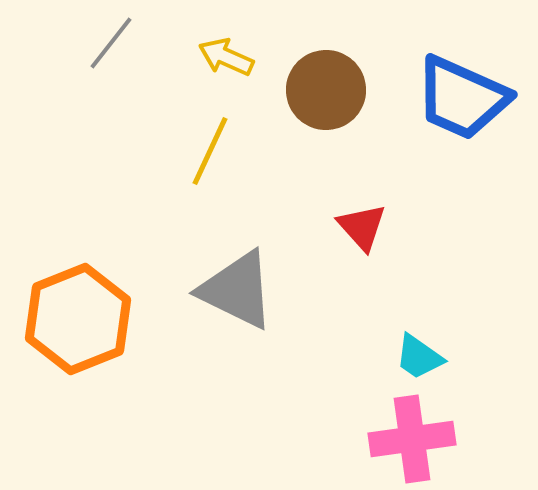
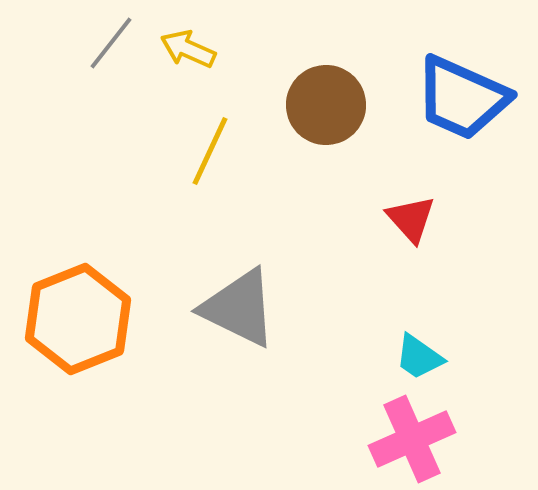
yellow arrow: moved 38 px left, 8 px up
brown circle: moved 15 px down
red triangle: moved 49 px right, 8 px up
gray triangle: moved 2 px right, 18 px down
pink cross: rotated 16 degrees counterclockwise
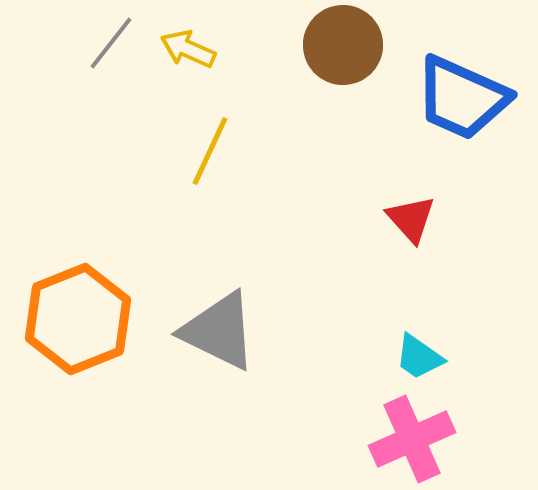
brown circle: moved 17 px right, 60 px up
gray triangle: moved 20 px left, 23 px down
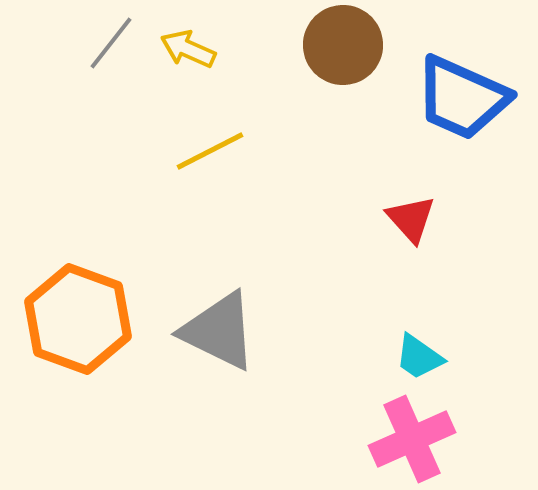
yellow line: rotated 38 degrees clockwise
orange hexagon: rotated 18 degrees counterclockwise
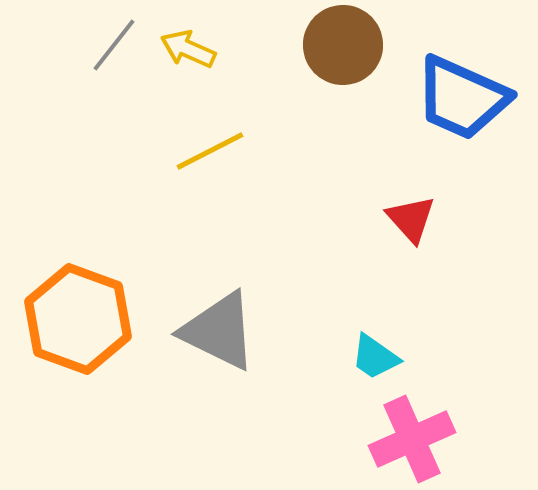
gray line: moved 3 px right, 2 px down
cyan trapezoid: moved 44 px left
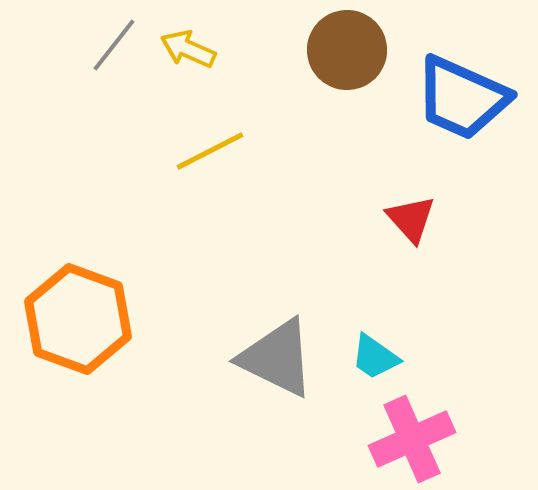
brown circle: moved 4 px right, 5 px down
gray triangle: moved 58 px right, 27 px down
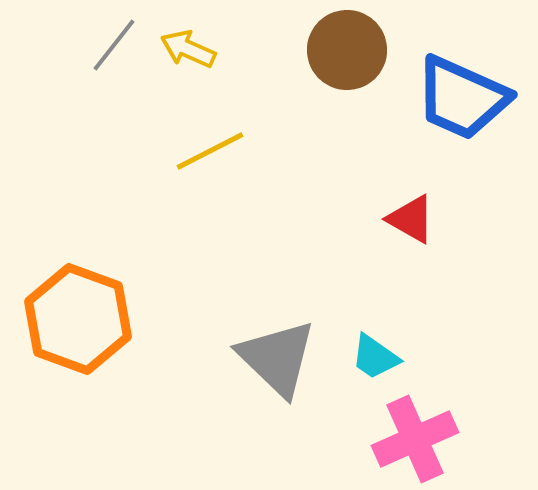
red triangle: rotated 18 degrees counterclockwise
gray triangle: rotated 18 degrees clockwise
pink cross: moved 3 px right
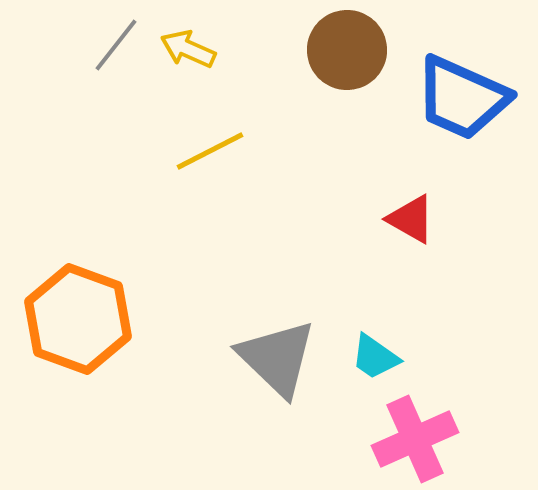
gray line: moved 2 px right
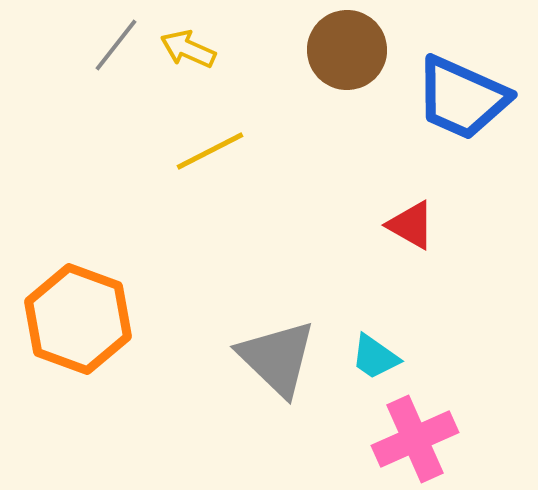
red triangle: moved 6 px down
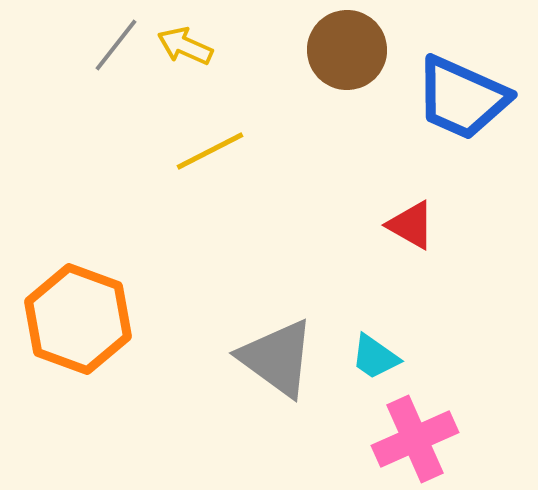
yellow arrow: moved 3 px left, 3 px up
gray triangle: rotated 8 degrees counterclockwise
